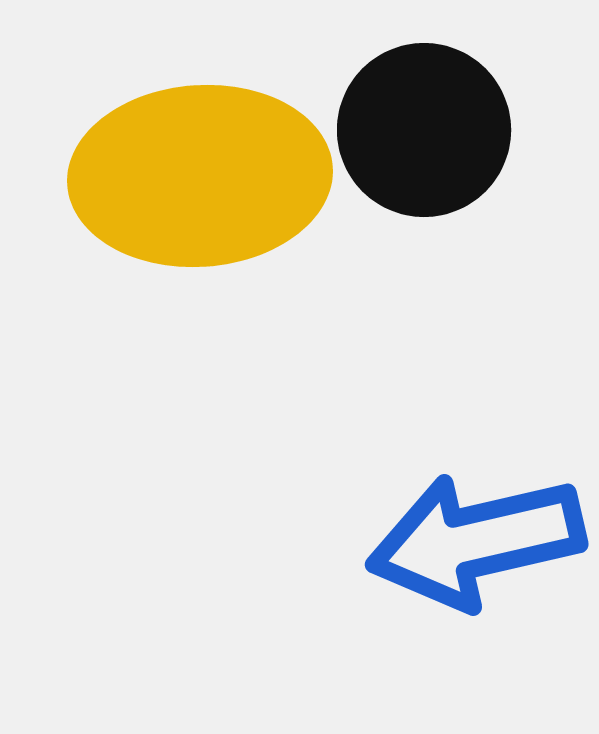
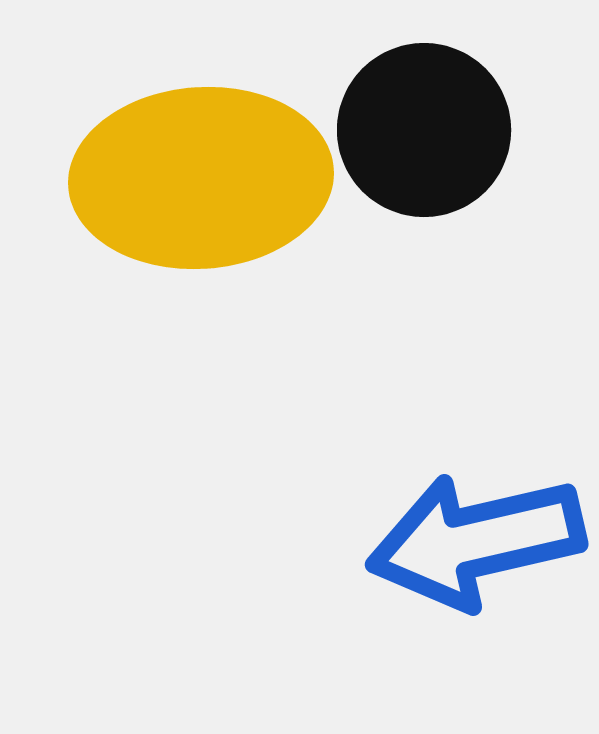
yellow ellipse: moved 1 px right, 2 px down
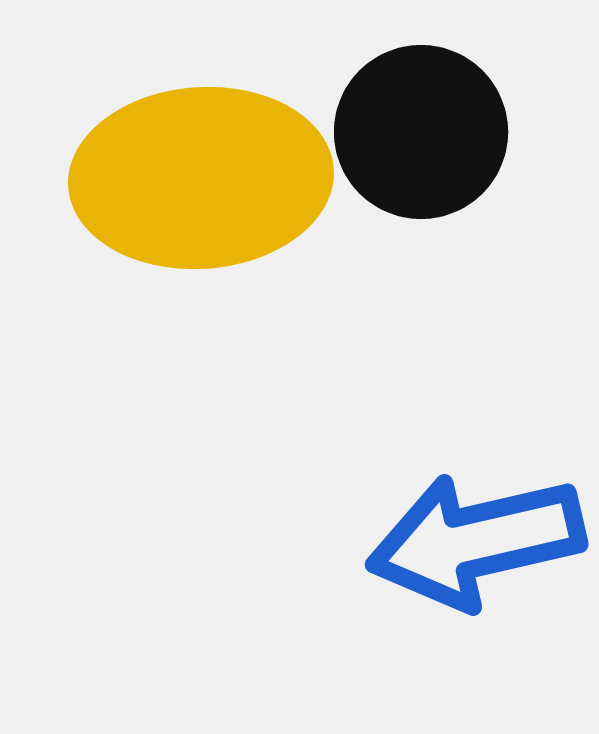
black circle: moved 3 px left, 2 px down
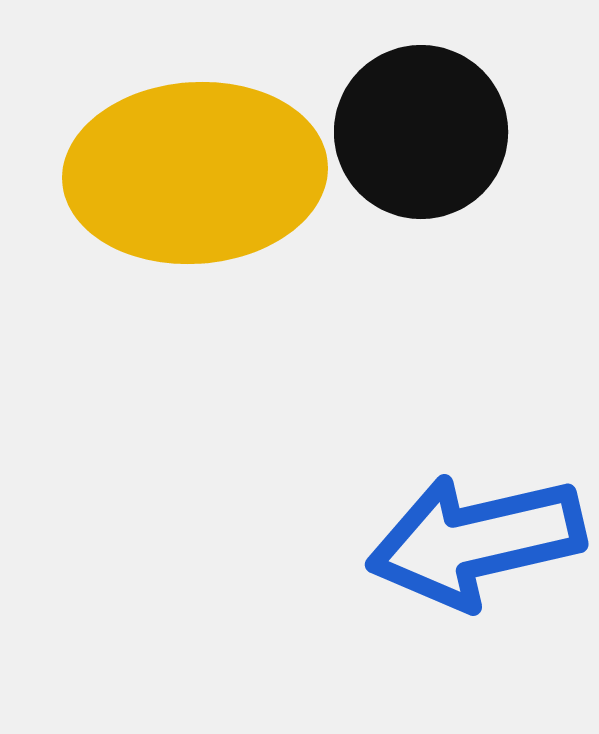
yellow ellipse: moved 6 px left, 5 px up
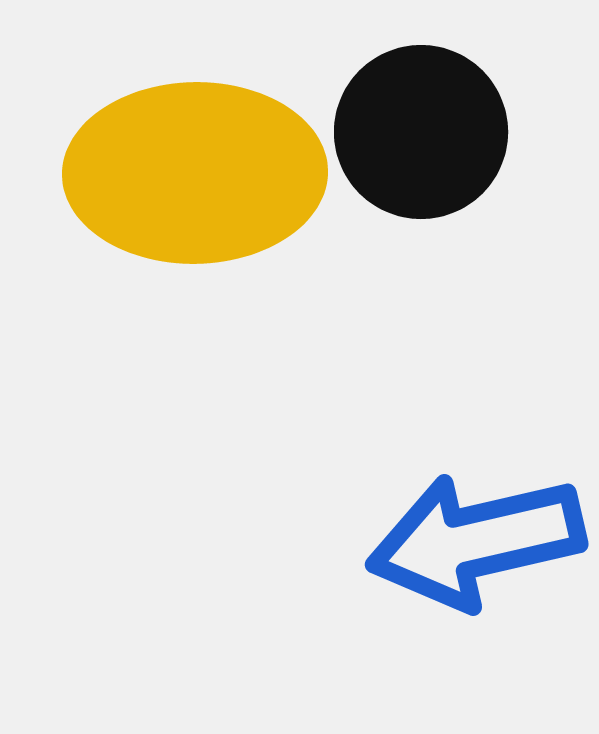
yellow ellipse: rotated 3 degrees clockwise
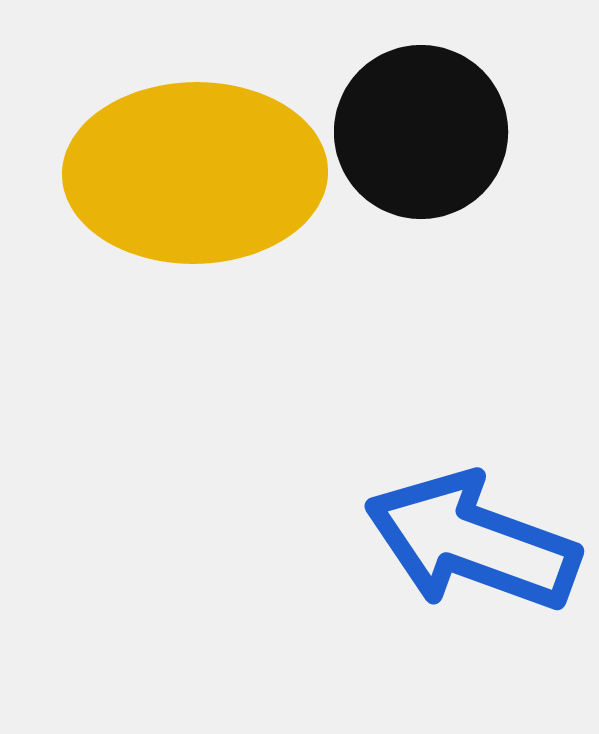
blue arrow: moved 4 px left, 1 px down; rotated 33 degrees clockwise
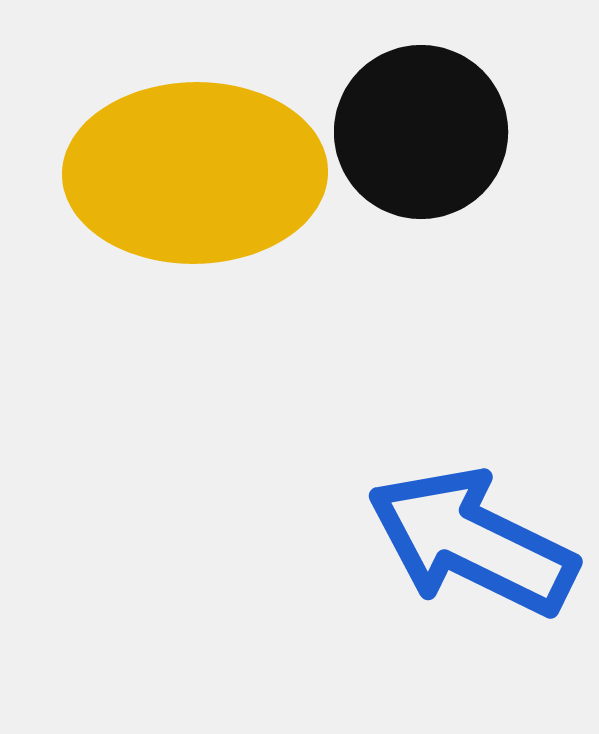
blue arrow: rotated 6 degrees clockwise
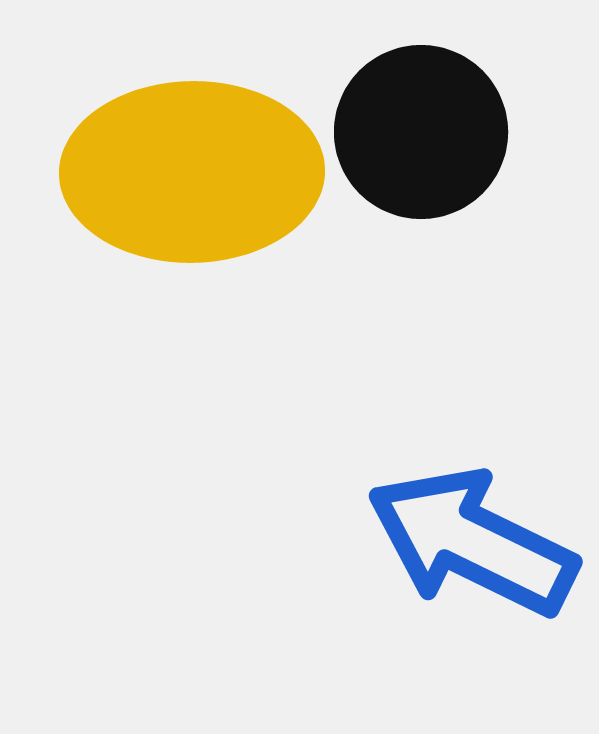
yellow ellipse: moved 3 px left, 1 px up
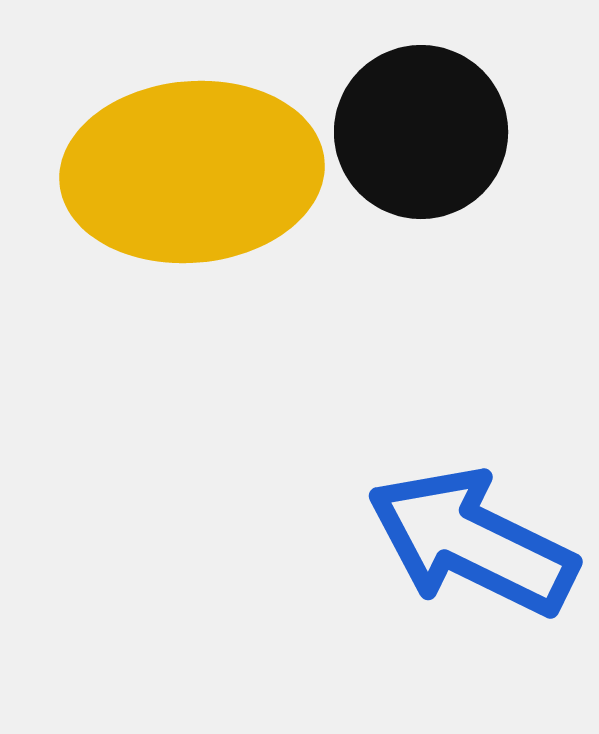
yellow ellipse: rotated 4 degrees counterclockwise
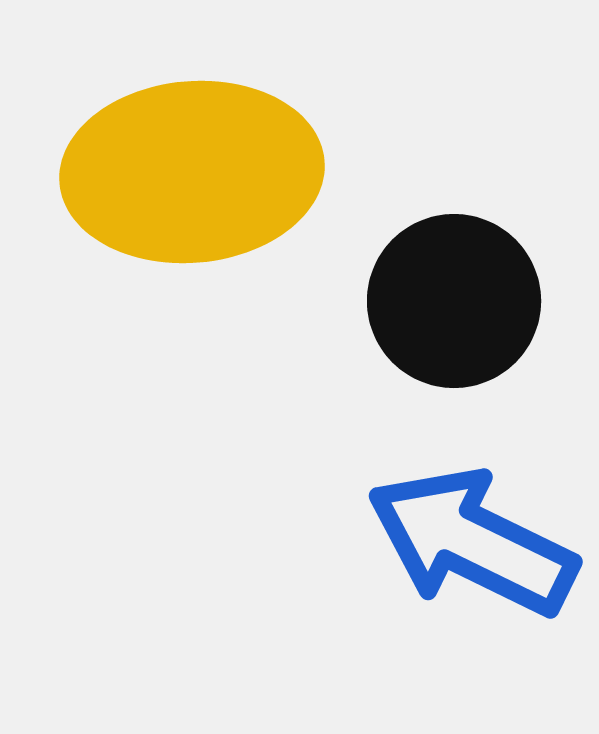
black circle: moved 33 px right, 169 px down
